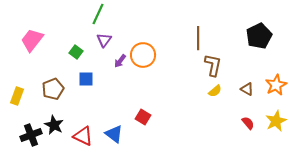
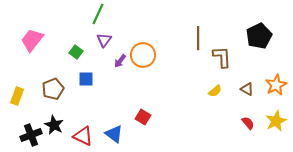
brown L-shape: moved 9 px right, 8 px up; rotated 15 degrees counterclockwise
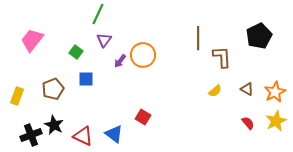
orange star: moved 1 px left, 7 px down
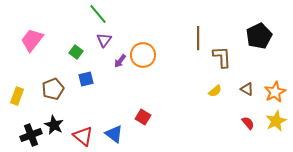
green line: rotated 65 degrees counterclockwise
blue square: rotated 14 degrees counterclockwise
red triangle: rotated 15 degrees clockwise
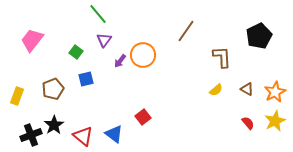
brown line: moved 12 px left, 7 px up; rotated 35 degrees clockwise
yellow semicircle: moved 1 px right, 1 px up
red square: rotated 21 degrees clockwise
yellow star: moved 1 px left
black star: rotated 12 degrees clockwise
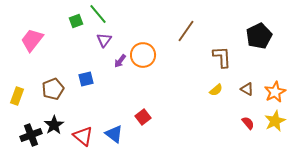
green square: moved 31 px up; rotated 32 degrees clockwise
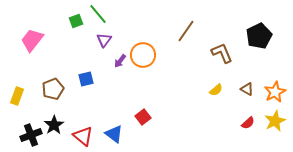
brown L-shape: moved 4 px up; rotated 20 degrees counterclockwise
red semicircle: rotated 88 degrees clockwise
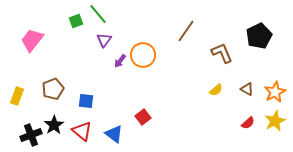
blue square: moved 22 px down; rotated 21 degrees clockwise
red triangle: moved 1 px left, 5 px up
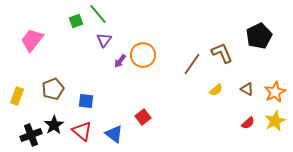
brown line: moved 6 px right, 33 px down
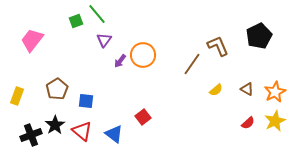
green line: moved 1 px left
brown L-shape: moved 4 px left, 7 px up
brown pentagon: moved 4 px right; rotated 10 degrees counterclockwise
black star: moved 1 px right
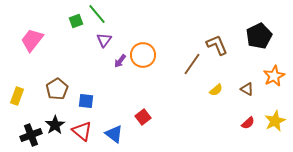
brown L-shape: moved 1 px left, 1 px up
orange star: moved 1 px left, 16 px up
